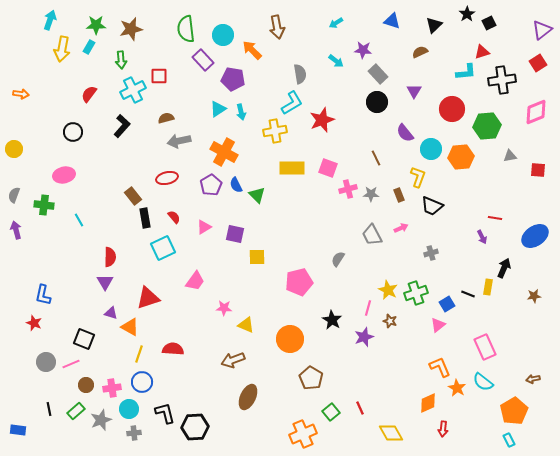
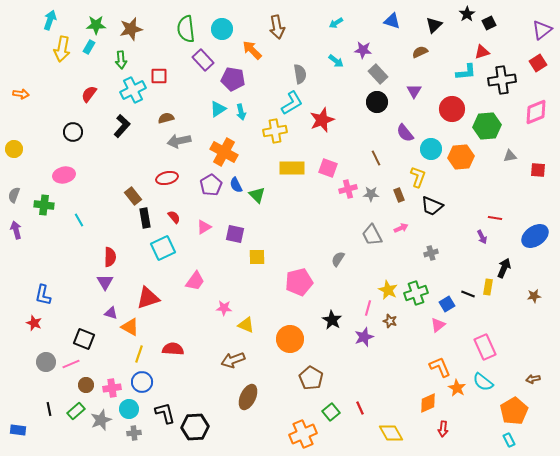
cyan circle at (223, 35): moved 1 px left, 6 px up
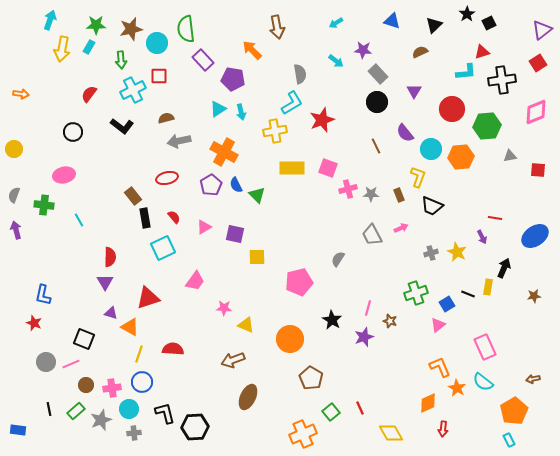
cyan circle at (222, 29): moved 65 px left, 14 px down
black L-shape at (122, 126): rotated 85 degrees clockwise
brown line at (376, 158): moved 12 px up
yellow star at (388, 290): moved 69 px right, 38 px up
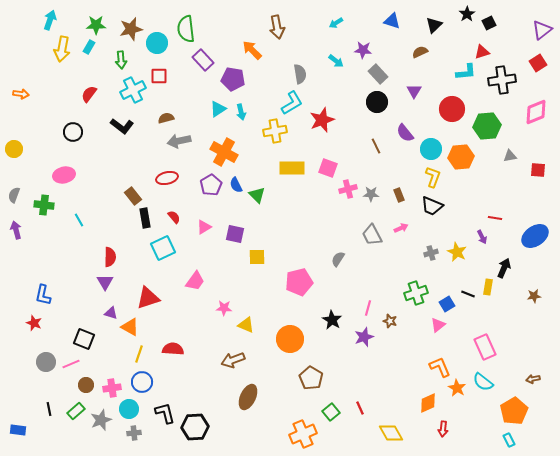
yellow L-shape at (418, 177): moved 15 px right
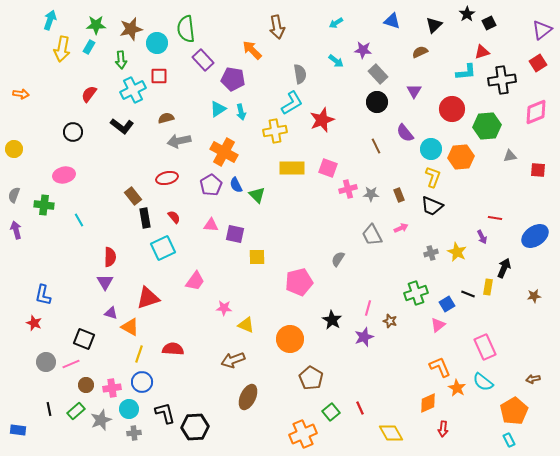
pink triangle at (204, 227): moved 7 px right, 2 px up; rotated 35 degrees clockwise
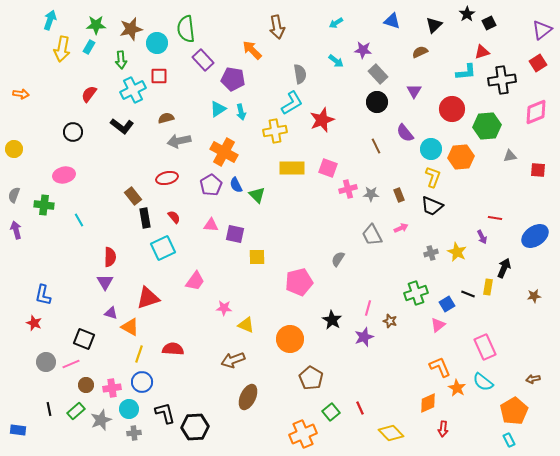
yellow diamond at (391, 433): rotated 15 degrees counterclockwise
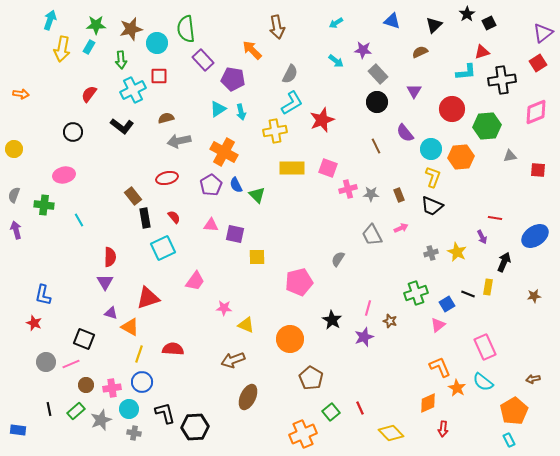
purple triangle at (542, 30): moved 1 px right, 3 px down
gray semicircle at (300, 74): moved 10 px left; rotated 36 degrees clockwise
black arrow at (504, 268): moved 6 px up
gray cross at (134, 433): rotated 16 degrees clockwise
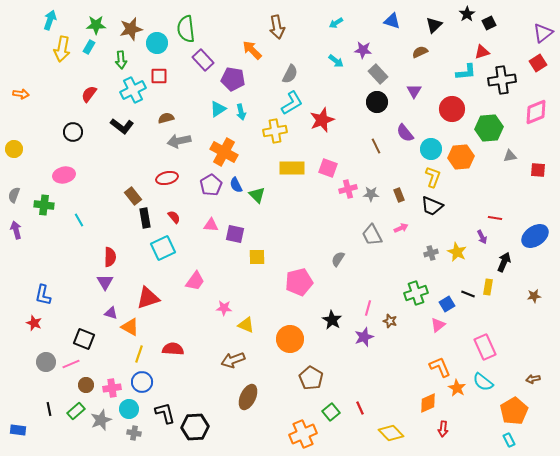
green hexagon at (487, 126): moved 2 px right, 2 px down
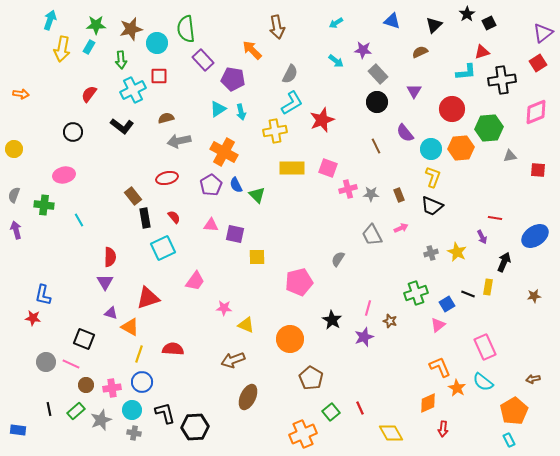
orange hexagon at (461, 157): moved 9 px up
red star at (34, 323): moved 1 px left, 5 px up; rotated 14 degrees counterclockwise
pink line at (71, 364): rotated 48 degrees clockwise
cyan circle at (129, 409): moved 3 px right, 1 px down
yellow diamond at (391, 433): rotated 15 degrees clockwise
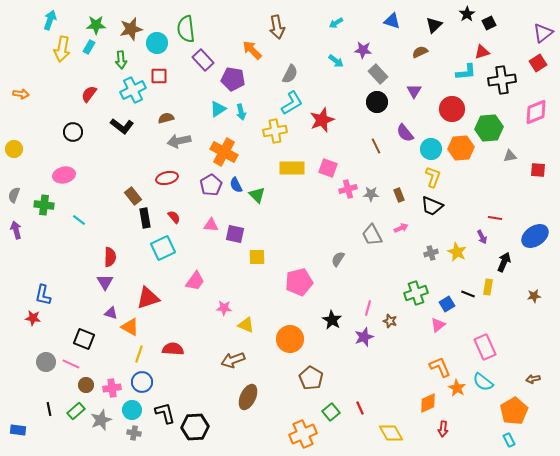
cyan line at (79, 220): rotated 24 degrees counterclockwise
